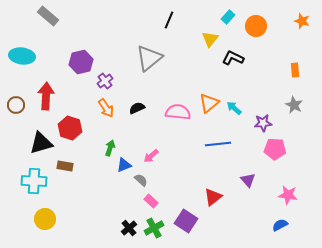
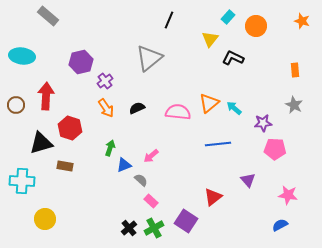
cyan cross: moved 12 px left
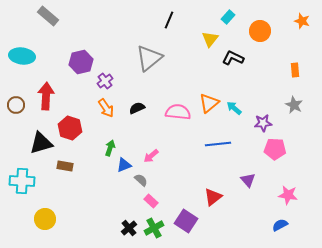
orange circle: moved 4 px right, 5 px down
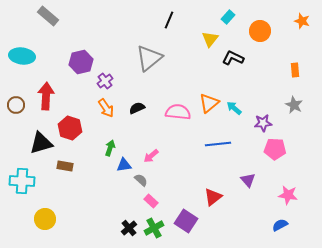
blue triangle: rotated 14 degrees clockwise
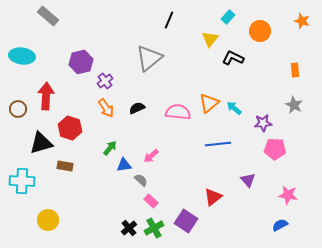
brown circle: moved 2 px right, 4 px down
green arrow: rotated 21 degrees clockwise
yellow circle: moved 3 px right, 1 px down
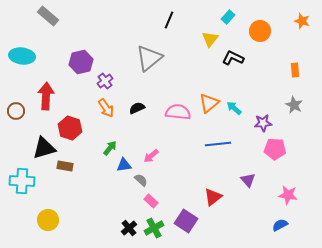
brown circle: moved 2 px left, 2 px down
black triangle: moved 3 px right, 5 px down
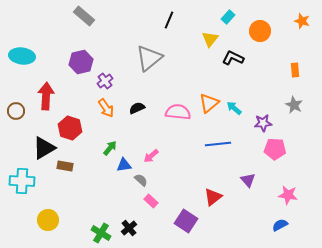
gray rectangle: moved 36 px right
black triangle: rotated 15 degrees counterclockwise
green cross: moved 53 px left, 5 px down; rotated 30 degrees counterclockwise
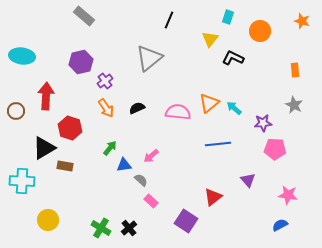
cyan rectangle: rotated 24 degrees counterclockwise
green cross: moved 5 px up
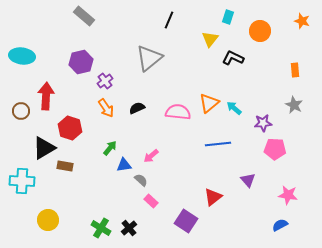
brown circle: moved 5 px right
